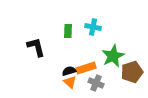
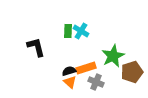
cyan cross: moved 12 px left, 4 px down; rotated 21 degrees clockwise
gray cross: moved 1 px up
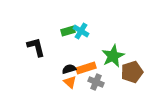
green rectangle: rotated 72 degrees clockwise
black semicircle: moved 2 px up
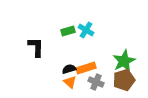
cyan cross: moved 5 px right, 1 px up
black L-shape: rotated 15 degrees clockwise
green star: moved 11 px right, 5 px down
brown pentagon: moved 8 px left, 8 px down
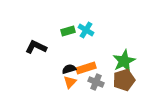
black L-shape: rotated 65 degrees counterclockwise
orange triangle: rotated 32 degrees clockwise
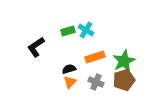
black L-shape: rotated 60 degrees counterclockwise
orange rectangle: moved 9 px right, 11 px up
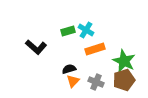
black L-shape: rotated 105 degrees counterclockwise
orange rectangle: moved 8 px up
green star: rotated 20 degrees counterclockwise
orange triangle: moved 3 px right, 1 px up
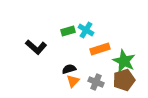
orange rectangle: moved 5 px right
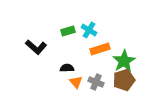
cyan cross: moved 3 px right
green star: rotated 15 degrees clockwise
black semicircle: moved 2 px left, 1 px up; rotated 16 degrees clockwise
orange triangle: moved 3 px right, 1 px down; rotated 24 degrees counterclockwise
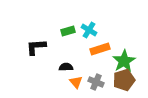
black L-shape: rotated 135 degrees clockwise
black semicircle: moved 1 px left, 1 px up
